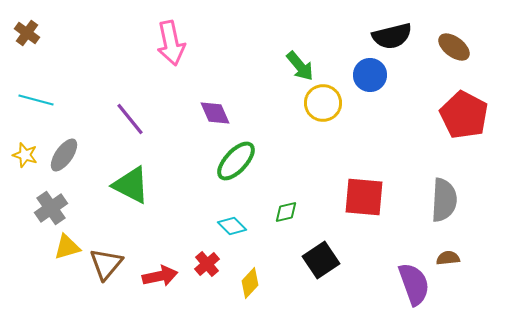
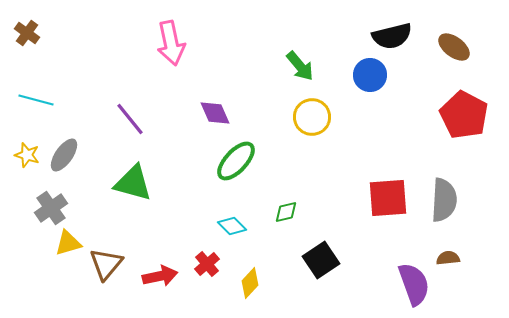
yellow circle: moved 11 px left, 14 px down
yellow star: moved 2 px right
green triangle: moved 2 px right, 2 px up; rotated 12 degrees counterclockwise
red square: moved 24 px right, 1 px down; rotated 9 degrees counterclockwise
yellow triangle: moved 1 px right, 4 px up
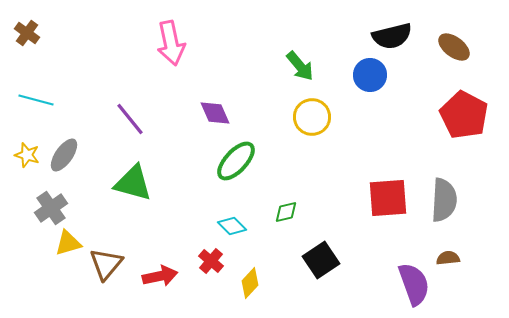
red cross: moved 4 px right, 3 px up; rotated 10 degrees counterclockwise
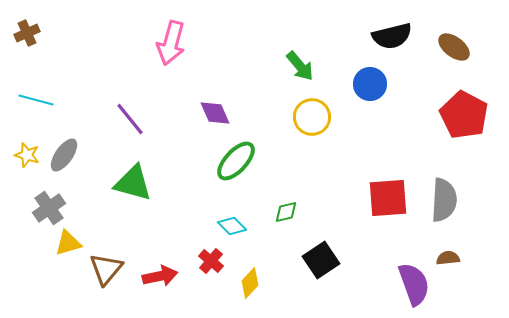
brown cross: rotated 30 degrees clockwise
pink arrow: rotated 27 degrees clockwise
blue circle: moved 9 px down
gray cross: moved 2 px left
brown triangle: moved 5 px down
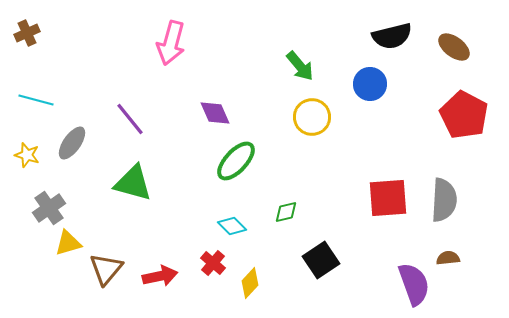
gray ellipse: moved 8 px right, 12 px up
red cross: moved 2 px right, 2 px down
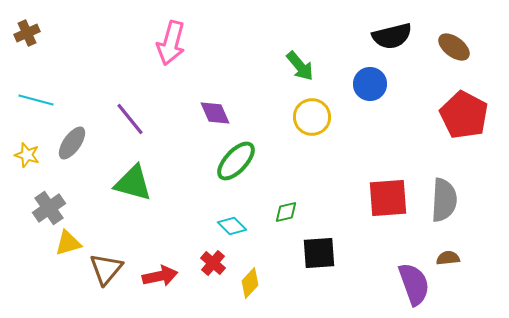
black square: moved 2 px left, 7 px up; rotated 30 degrees clockwise
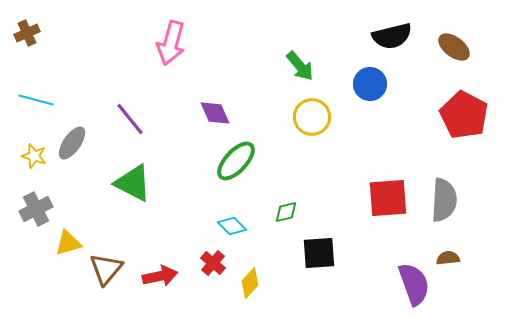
yellow star: moved 7 px right, 1 px down
green triangle: rotated 12 degrees clockwise
gray cross: moved 13 px left, 1 px down; rotated 8 degrees clockwise
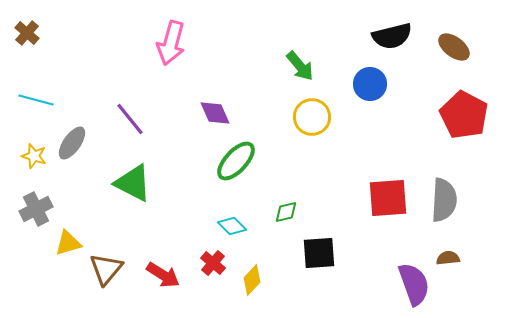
brown cross: rotated 25 degrees counterclockwise
red arrow: moved 3 px right, 1 px up; rotated 44 degrees clockwise
yellow diamond: moved 2 px right, 3 px up
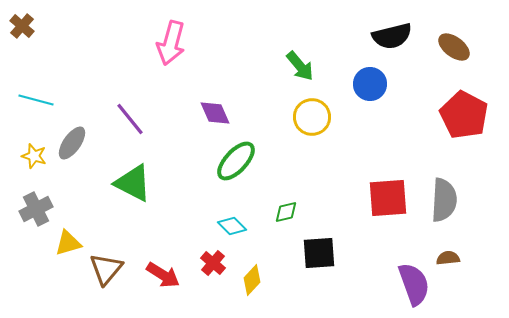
brown cross: moved 5 px left, 7 px up
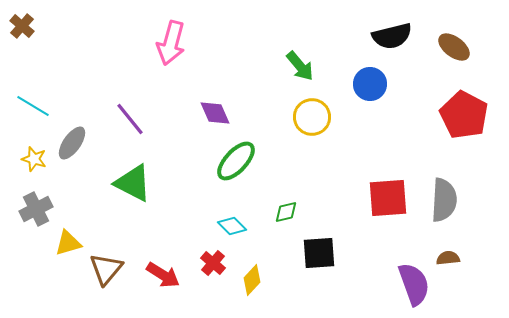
cyan line: moved 3 px left, 6 px down; rotated 16 degrees clockwise
yellow star: moved 3 px down
